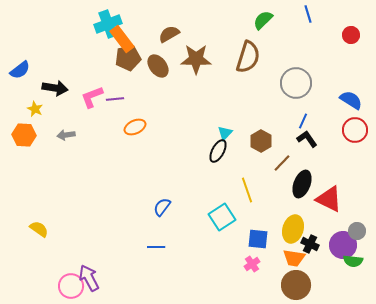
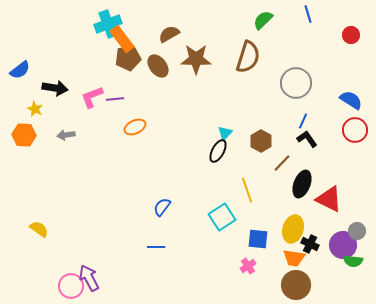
pink cross at (252, 264): moved 4 px left, 2 px down
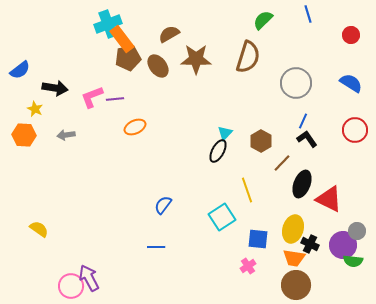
blue semicircle at (351, 100): moved 17 px up
blue semicircle at (162, 207): moved 1 px right, 2 px up
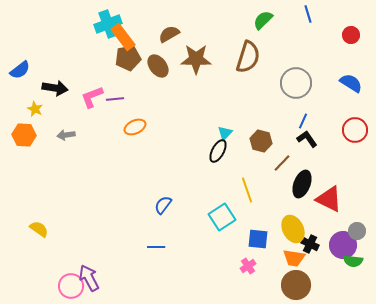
orange rectangle at (122, 39): moved 1 px right, 2 px up
brown hexagon at (261, 141): rotated 15 degrees counterclockwise
yellow ellipse at (293, 229): rotated 44 degrees counterclockwise
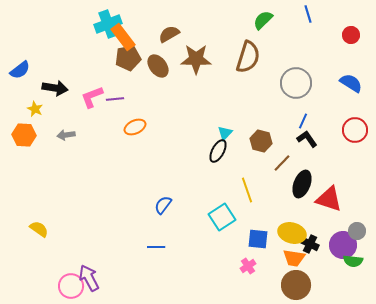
red triangle at (329, 199): rotated 8 degrees counterclockwise
yellow ellipse at (293, 229): moved 1 px left, 4 px down; rotated 48 degrees counterclockwise
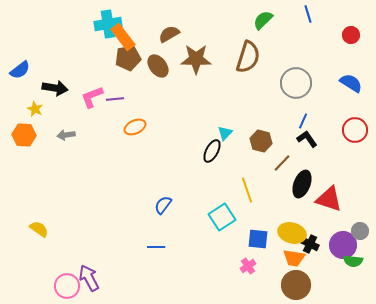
cyan cross at (108, 24): rotated 12 degrees clockwise
black ellipse at (218, 151): moved 6 px left
gray circle at (357, 231): moved 3 px right
pink circle at (71, 286): moved 4 px left
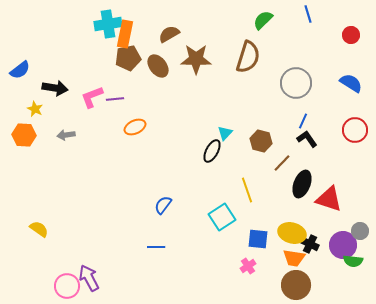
orange rectangle at (123, 37): moved 2 px right, 3 px up; rotated 48 degrees clockwise
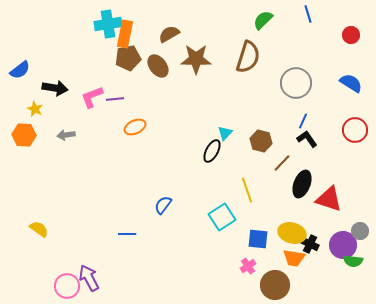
blue line at (156, 247): moved 29 px left, 13 px up
brown circle at (296, 285): moved 21 px left
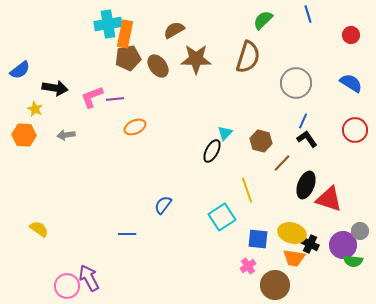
brown semicircle at (169, 34): moved 5 px right, 4 px up
black ellipse at (302, 184): moved 4 px right, 1 px down
